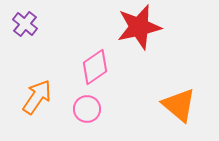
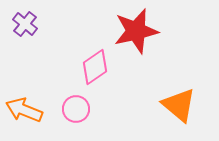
red star: moved 3 px left, 4 px down
orange arrow: moved 13 px left, 13 px down; rotated 102 degrees counterclockwise
pink circle: moved 11 px left
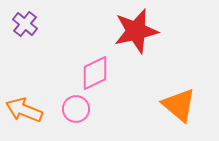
pink diamond: moved 6 px down; rotated 9 degrees clockwise
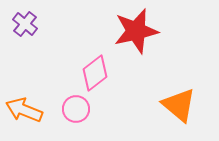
pink diamond: rotated 12 degrees counterclockwise
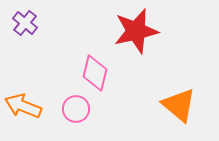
purple cross: moved 1 px up
pink diamond: rotated 39 degrees counterclockwise
orange arrow: moved 1 px left, 4 px up
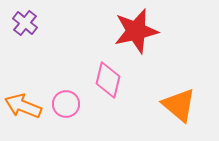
pink diamond: moved 13 px right, 7 px down
pink circle: moved 10 px left, 5 px up
